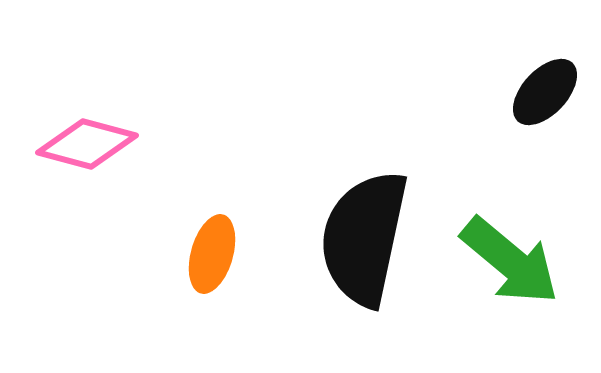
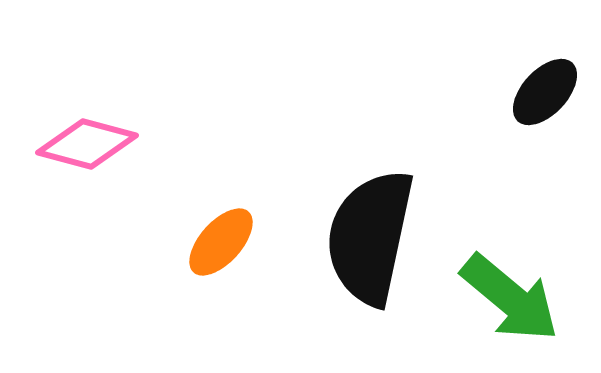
black semicircle: moved 6 px right, 1 px up
orange ellipse: moved 9 px right, 12 px up; rotated 26 degrees clockwise
green arrow: moved 37 px down
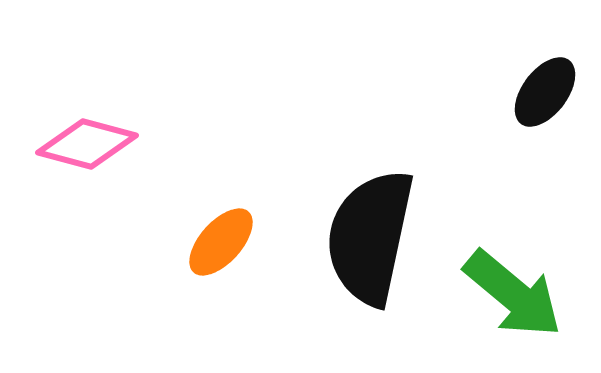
black ellipse: rotated 6 degrees counterclockwise
green arrow: moved 3 px right, 4 px up
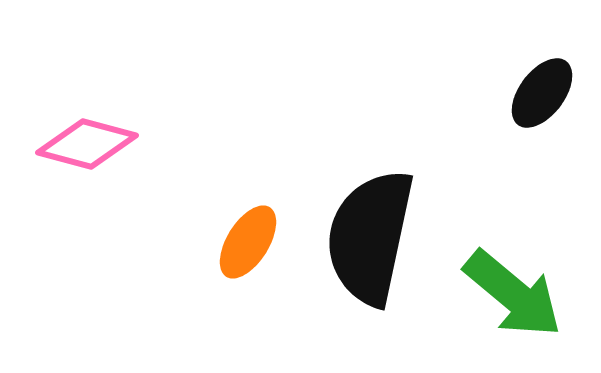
black ellipse: moved 3 px left, 1 px down
orange ellipse: moved 27 px right; rotated 10 degrees counterclockwise
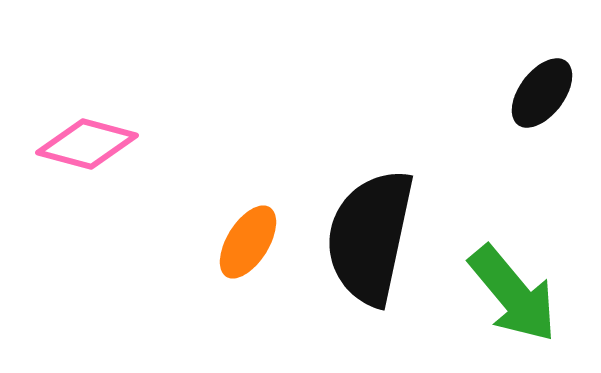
green arrow: rotated 10 degrees clockwise
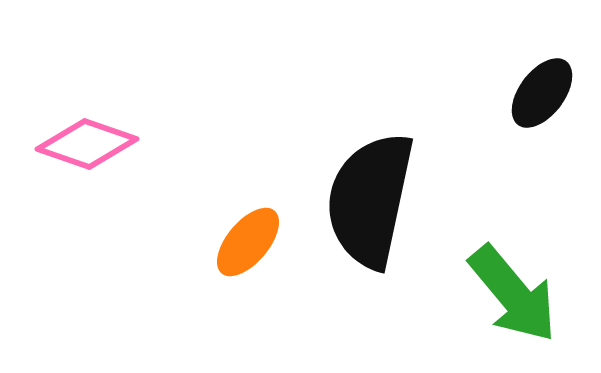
pink diamond: rotated 4 degrees clockwise
black semicircle: moved 37 px up
orange ellipse: rotated 8 degrees clockwise
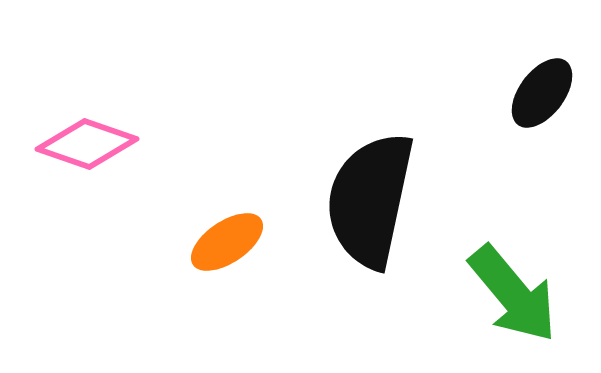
orange ellipse: moved 21 px left; rotated 16 degrees clockwise
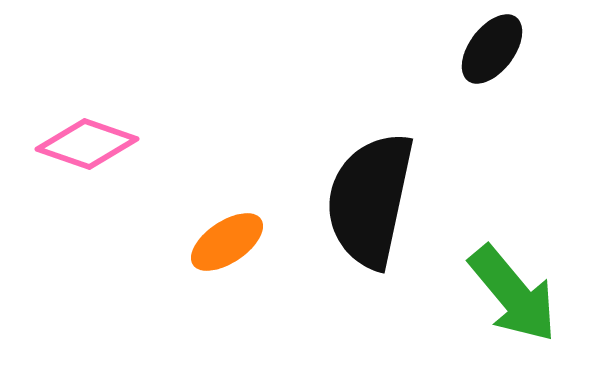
black ellipse: moved 50 px left, 44 px up
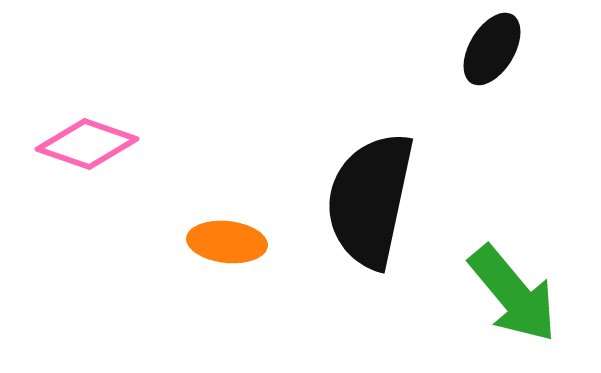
black ellipse: rotated 6 degrees counterclockwise
orange ellipse: rotated 40 degrees clockwise
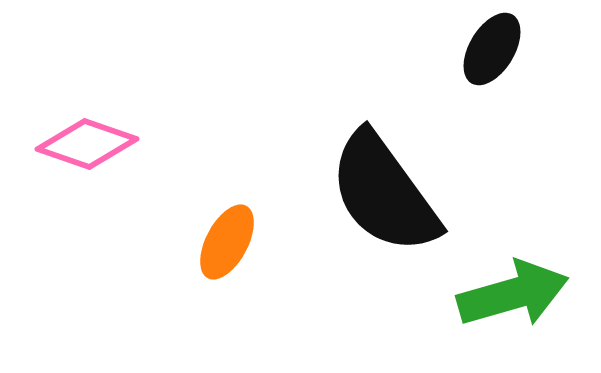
black semicircle: moved 14 px right, 7 px up; rotated 48 degrees counterclockwise
orange ellipse: rotated 68 degrees counterclockwise
green arrow: rotated 66 degrees counterclockwise
